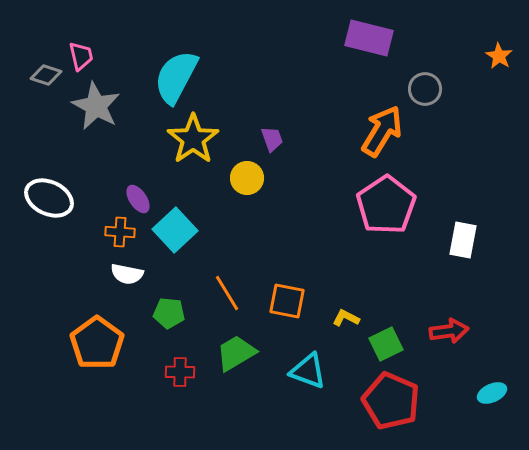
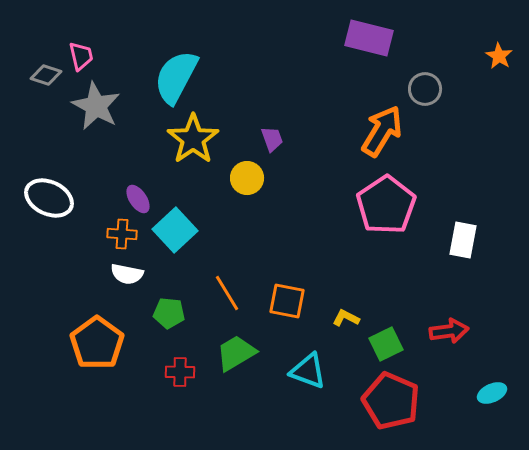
orange cross: moved 2 px right, 2 px down
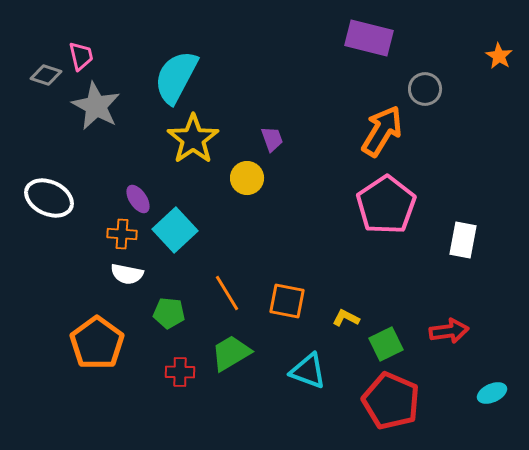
green trapezoid: moved 5 px left
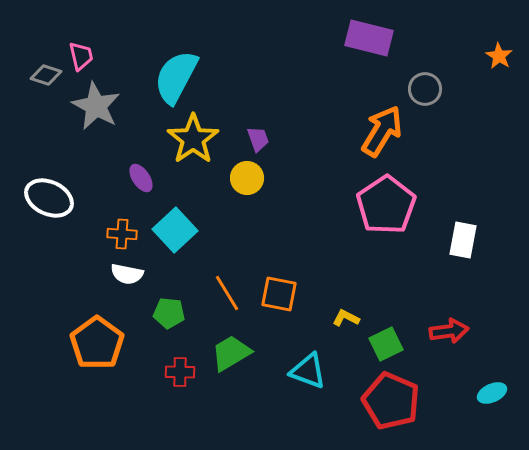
purple trapezoid: moved 14 px left
purple ellipse: moved 3 px right, 21 px up
orange square: moved 8 px left, 7 px up
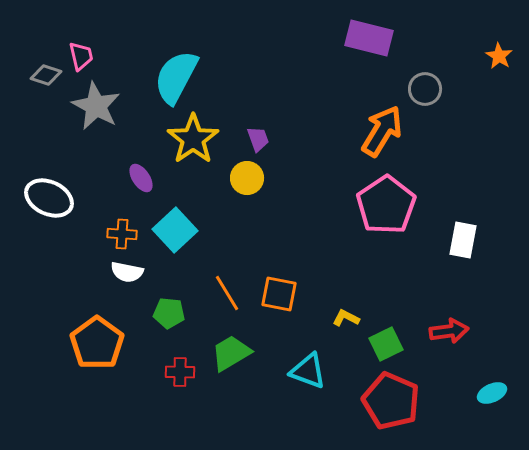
white semicircle: moved 2 px up
